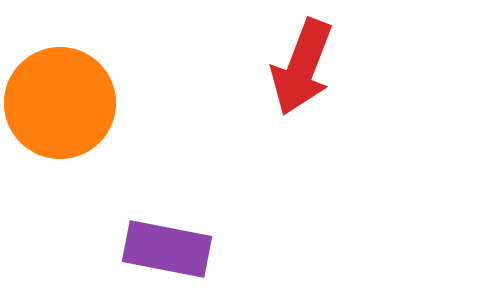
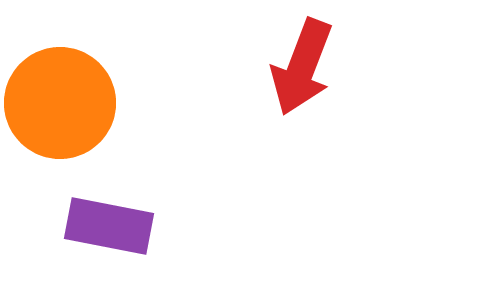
purple rectangle: moved 58 px left, 23 px up
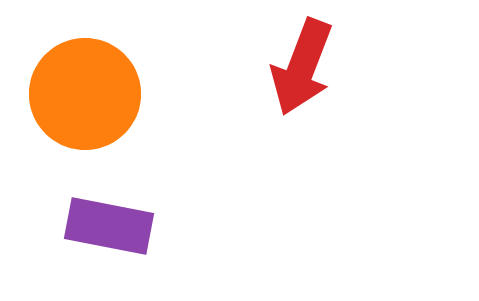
orange circle: moved 25 px right, 9 px up
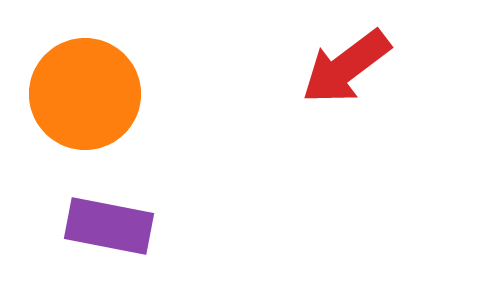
red arrow: moved 44 px right; rotated 32 degrees clockwise
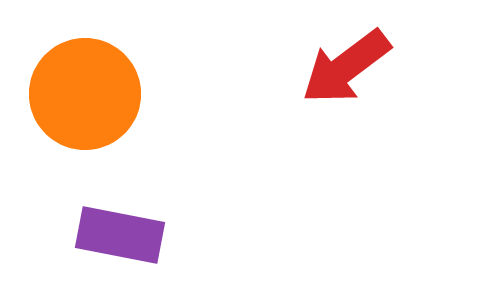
purple rectangle: moved 11 px right, 9 px down
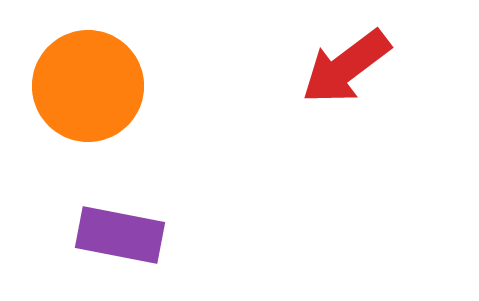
orange circle: moved 3 px right, 8 px up
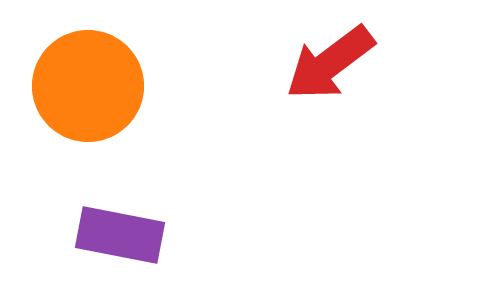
red arrow: moved 16 px left, 4 px up
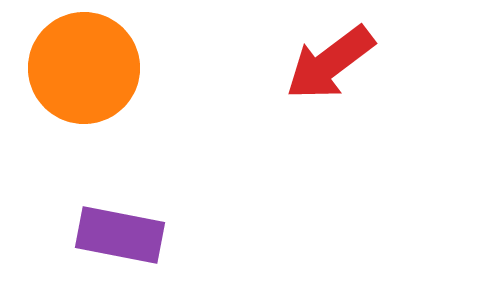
orange circle: moved 4 px left, 18 px up
